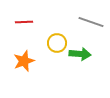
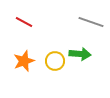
red line: rotated 30 degrees clockwise
yellow circle: moved 2 px left, 18 px down
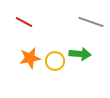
orange star: moved 6 px right, 3 px up; rotated 10 degrees clockwise
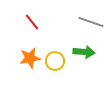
red line: moved 8 px right; rotated 24 degrees clockwise
green arrow: moved 4 px right, 2 px up
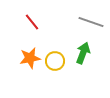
green arrow: moved 1 px left, 1 px down; rotated 75 degrees counterclockwise
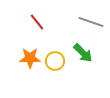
red line: moved 5 px right
green arrow: rotated 115 degrees clockwise
orange star: rotated 10 degrees clockwise
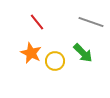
orange star: moved 1 px right, 5 px up; rotated 25 degrees clockwise
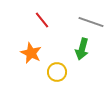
red line: moved 5 px right, 2 px up
green arrow: moved 1 px left, 4 px up; rotated 60 degrees clockwise
yellow circle: moved 2 px right, 11 px down
